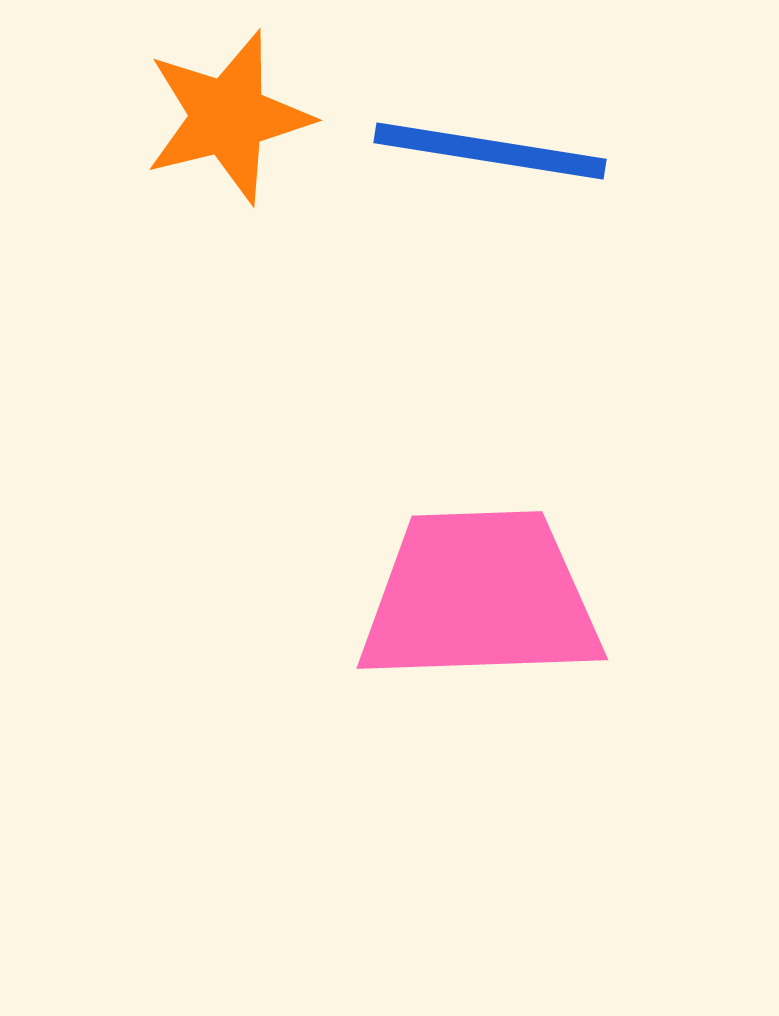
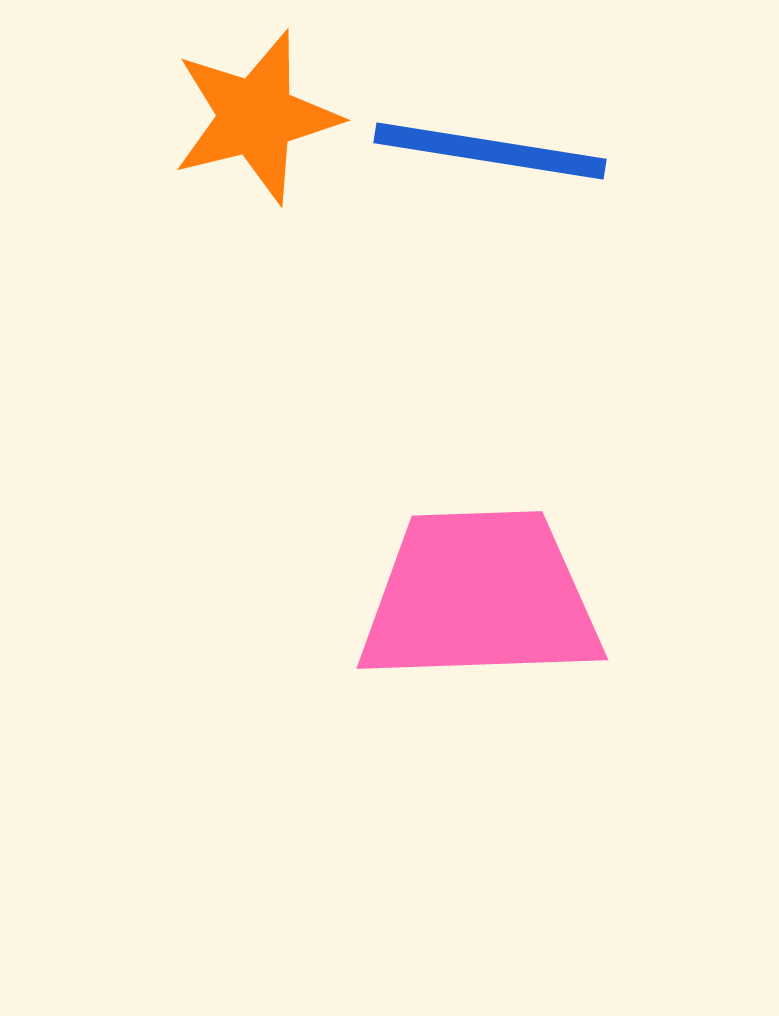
orange star: moved 28 px right
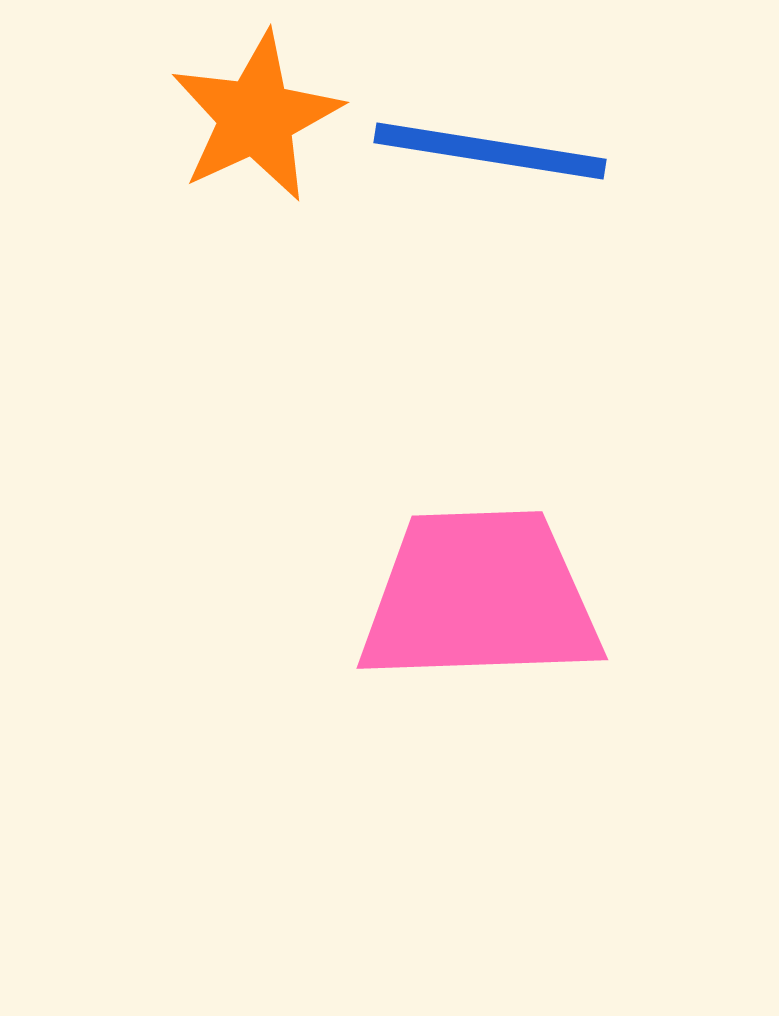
orange star: rotated 11 degrees counterclockwise
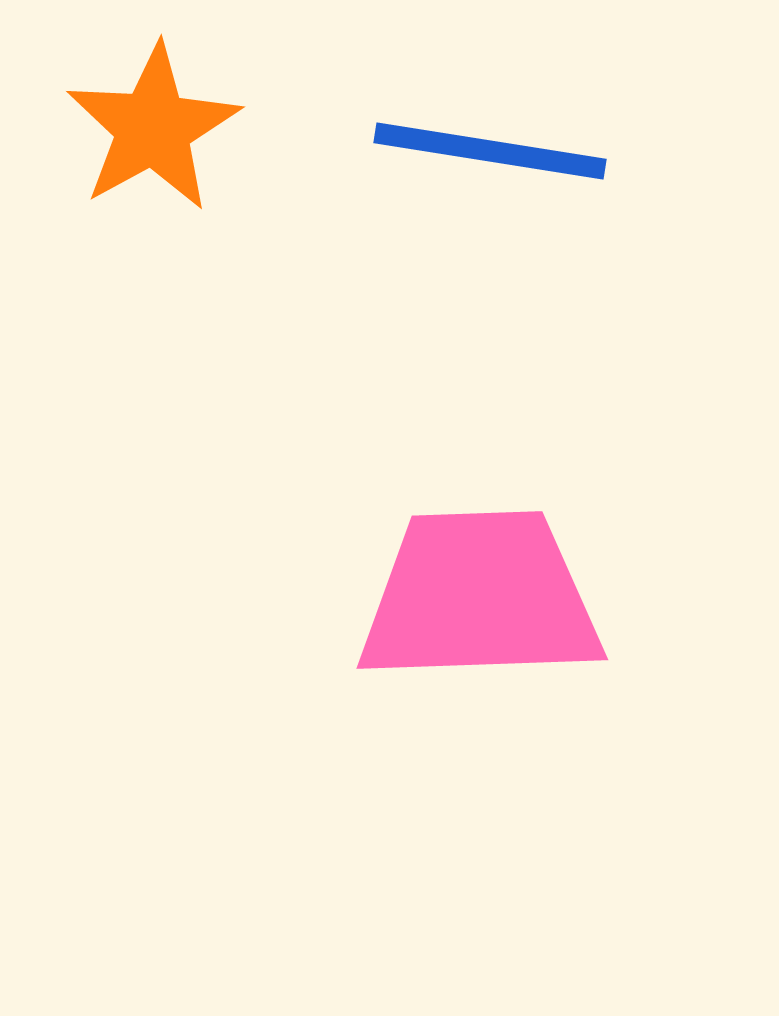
orange star: moved 103 px left, 11 px down; rotated 4 degrees counterclockwise
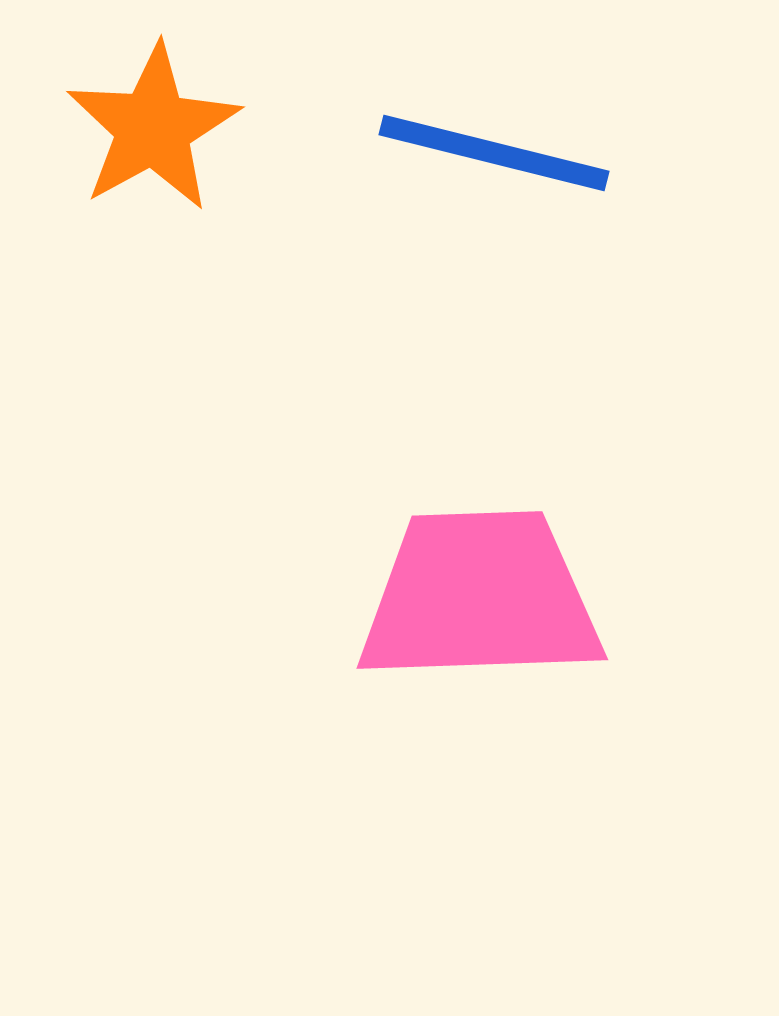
blue line: moved 4 px right, 2 px down; rotated 5 degrees clockwise
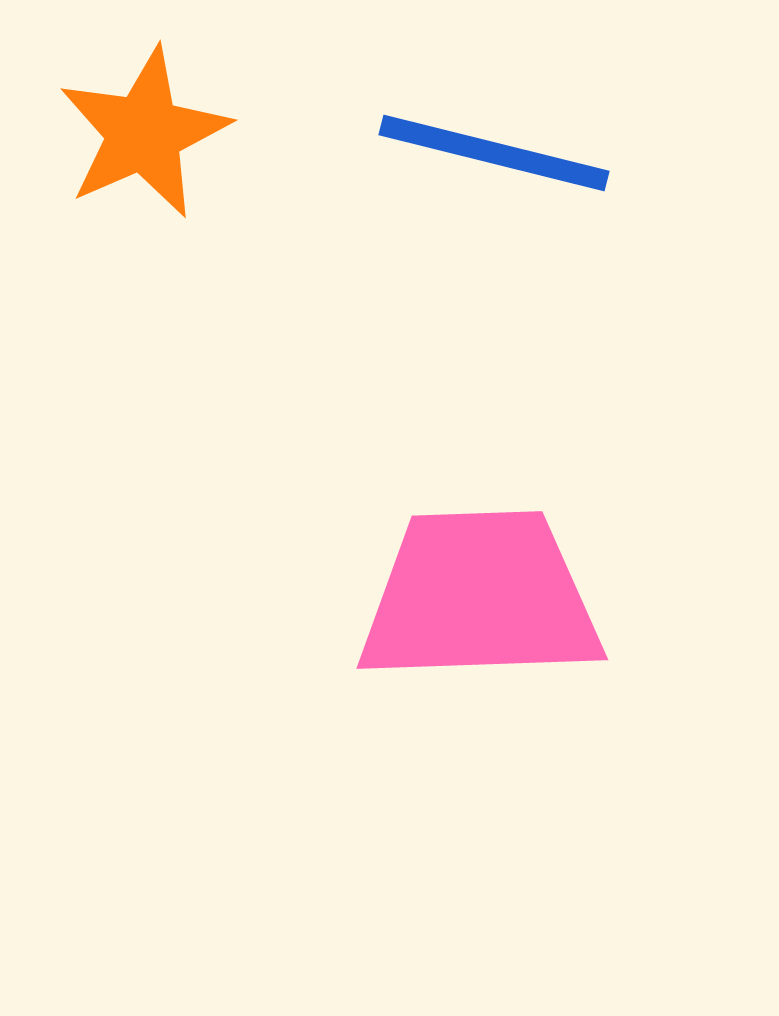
orange star: moved 9 px left, 5 px down; rotated 5 degrees clockwise
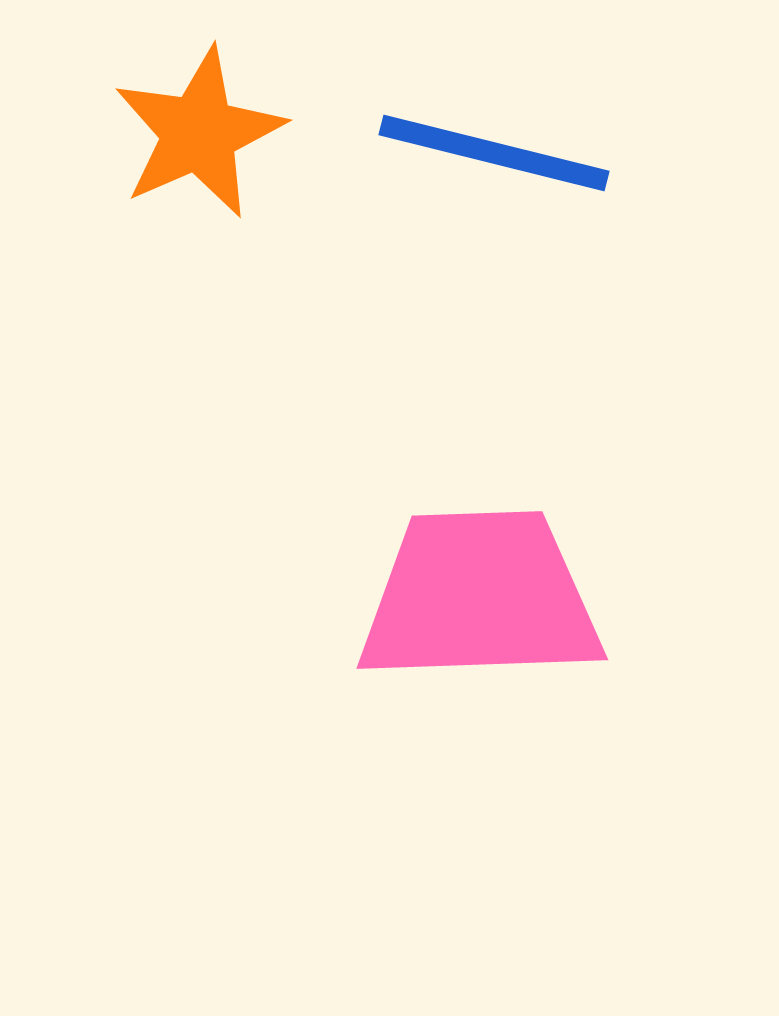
orange star: moved 55 px right
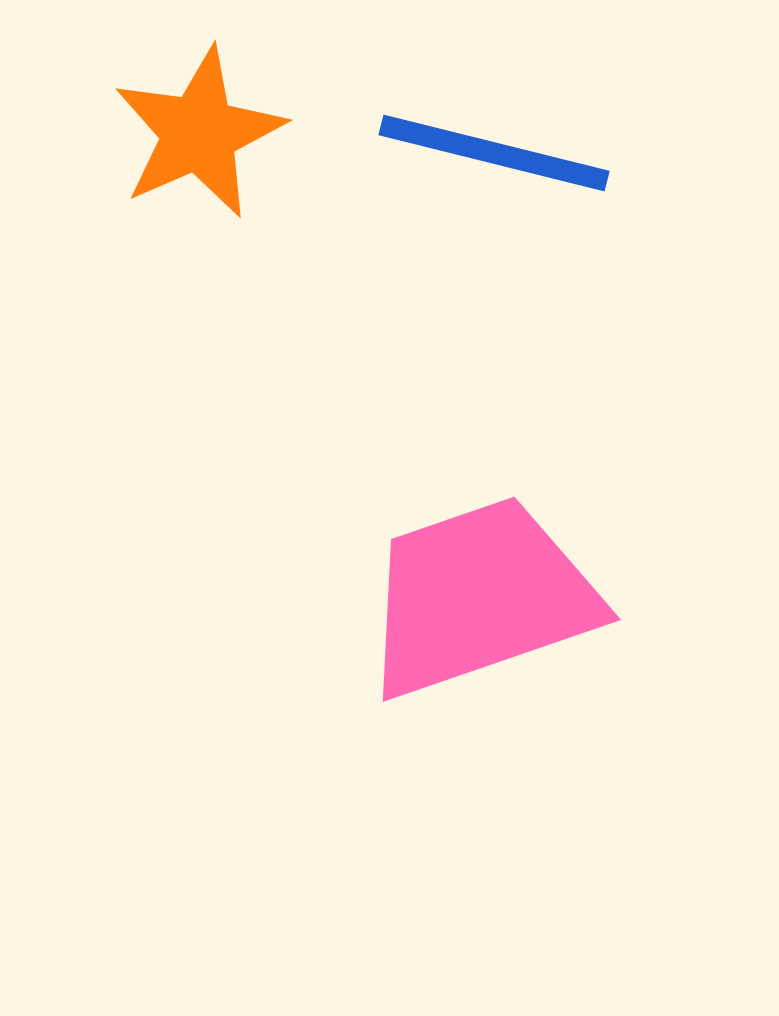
pink trapezoid: rotated 17 degrees counterclockwise
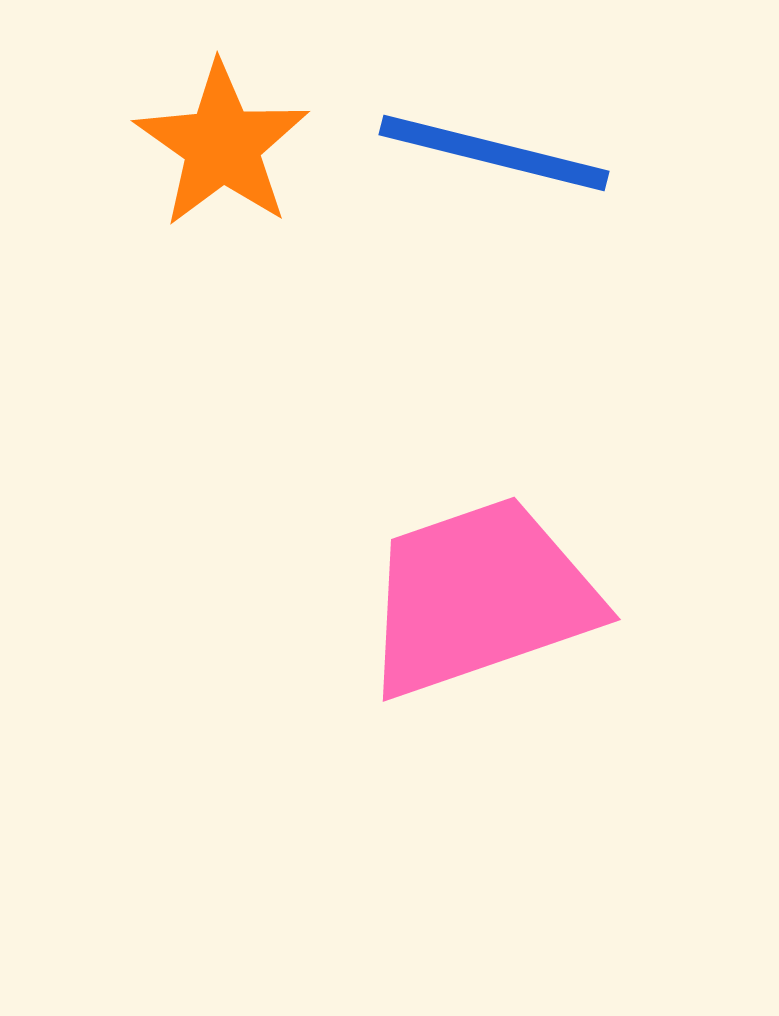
orange star: moved 23 px right, 12 px down; rotated 13 degrees counterclockwise
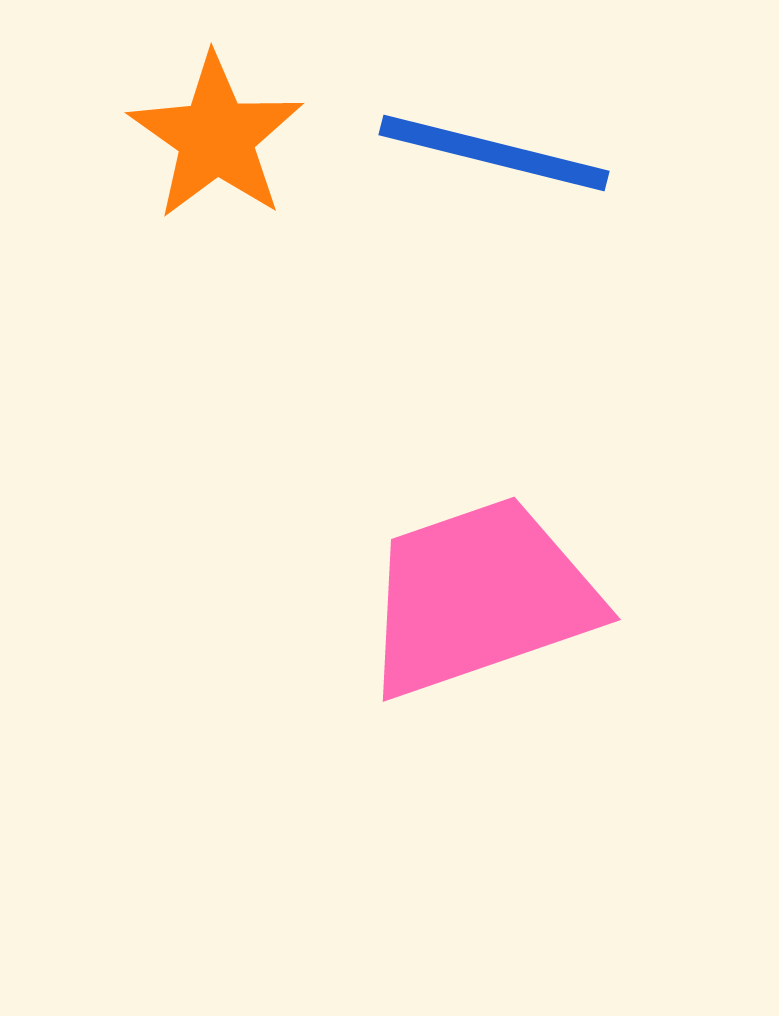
orange star: moved 6 px left, 8 px up
